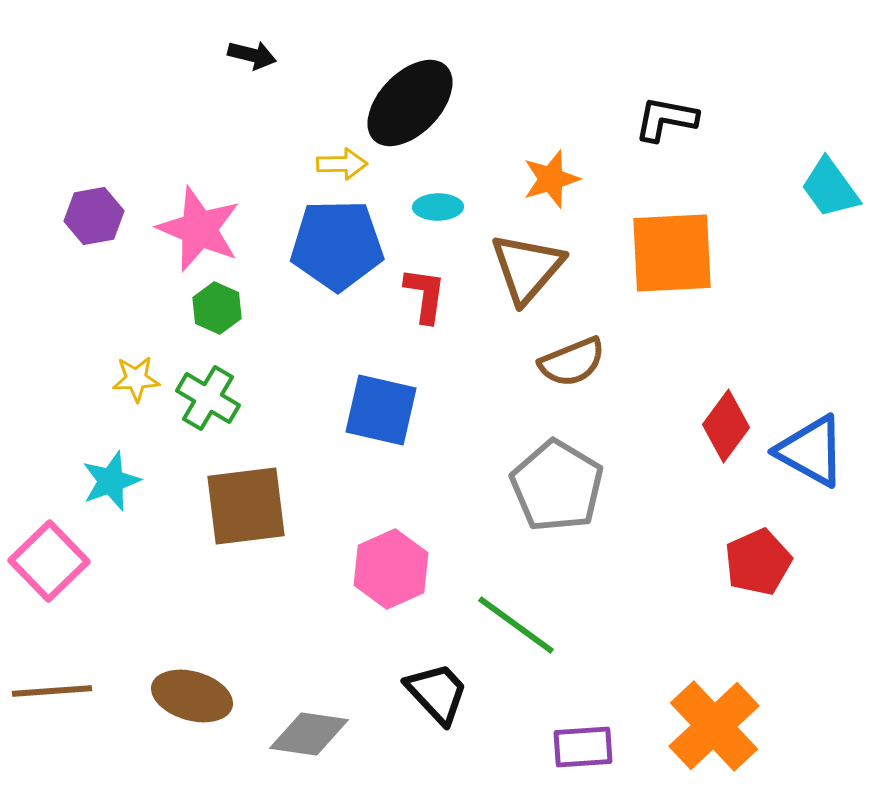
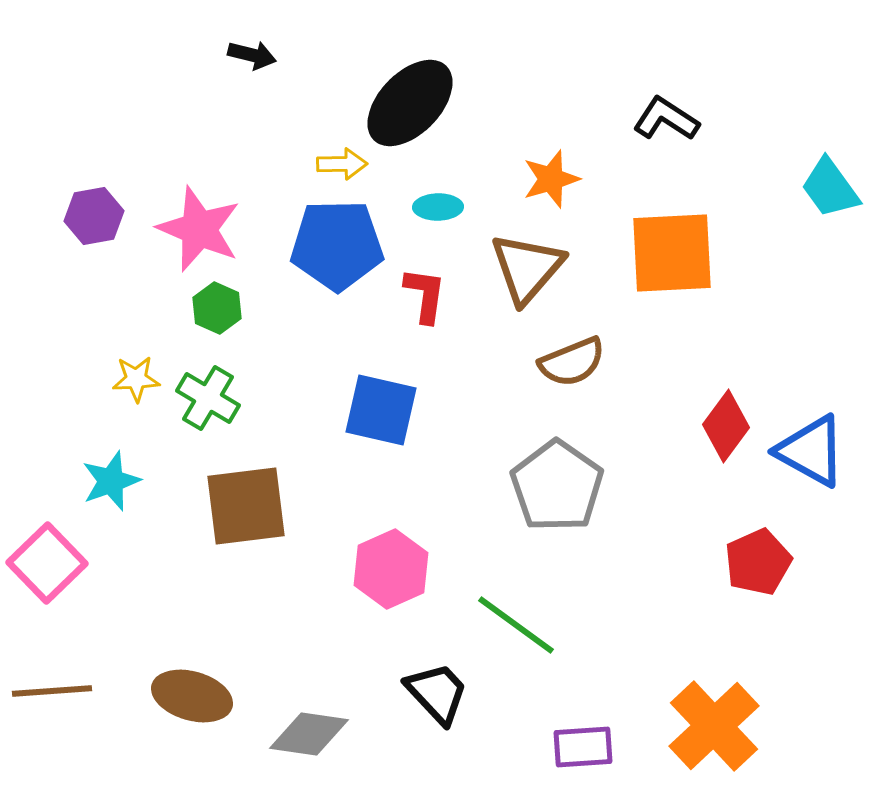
black L-shape: rotated 22 degrees clockwise
gray pentagon: rotated 4 degrees clockwise
pink square: moved 2 px left, 2 px down
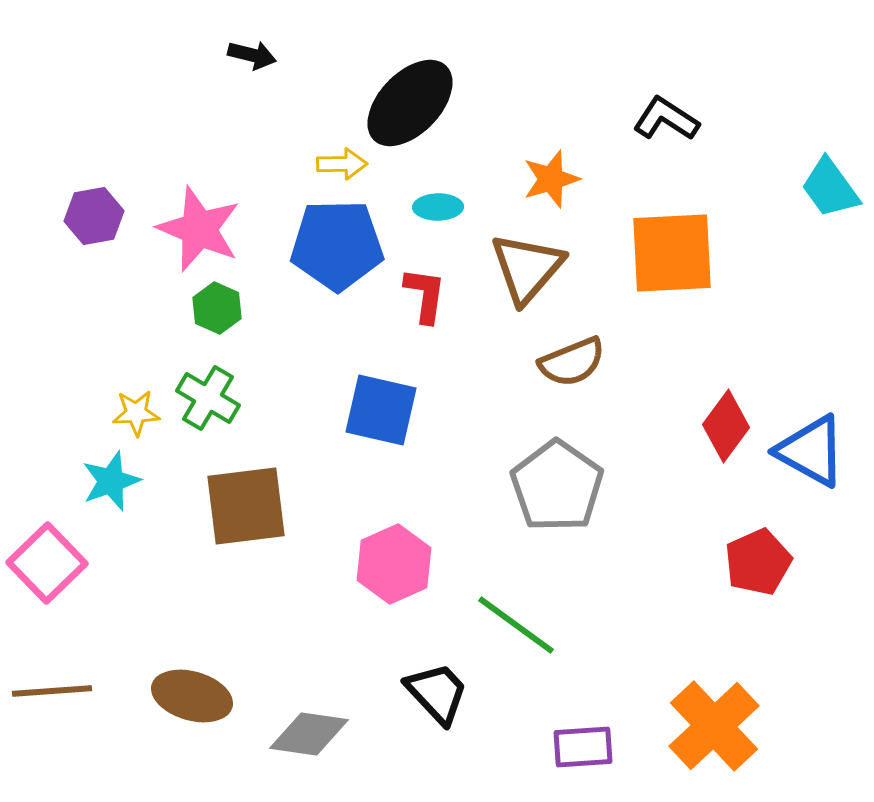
yellow star: moved 34 px down
pink hexagon: moved 3 px right, 5 px up
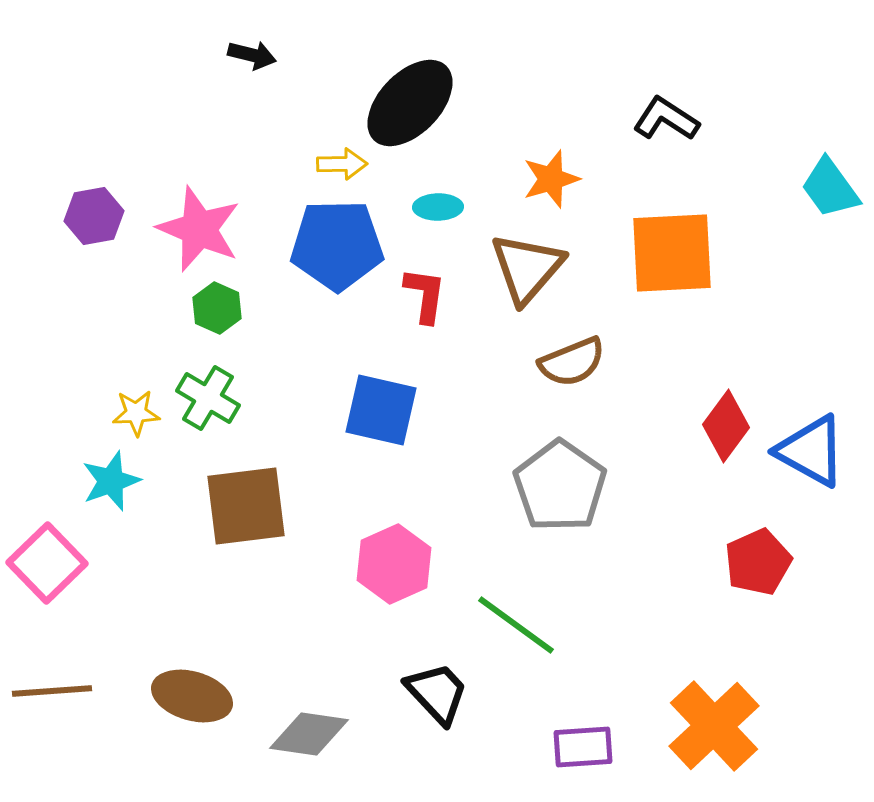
gray pentagon: moved 3 px right
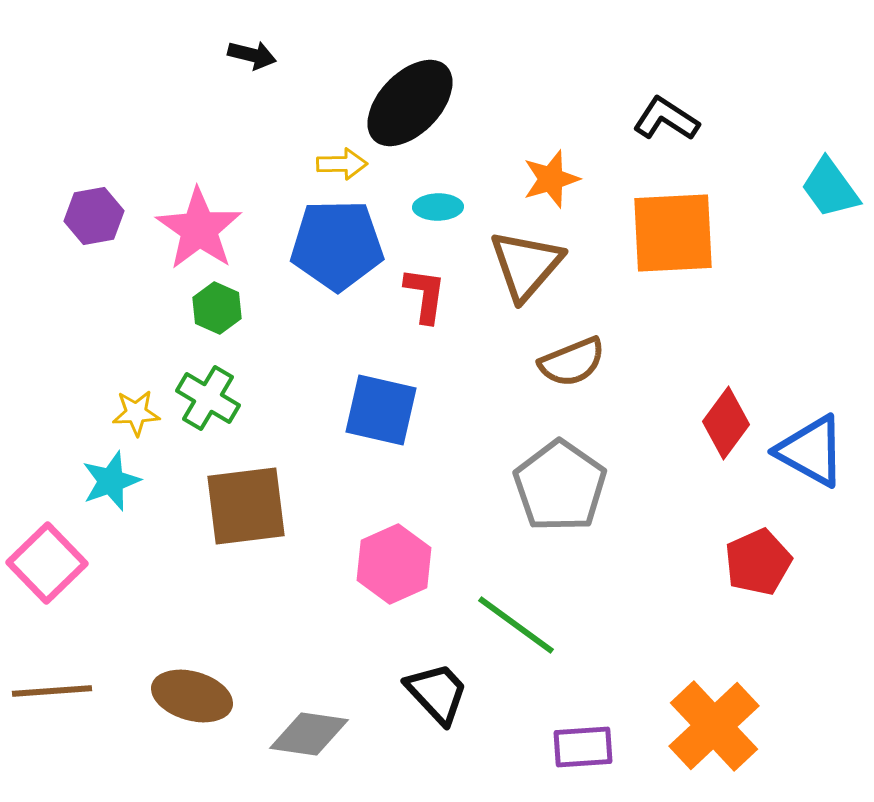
pink star: rotated 12 degrees clockwise
orange square: moved 1 px right, 20 px up
brown triangle: moved 1 px left, 3 px up
red diamond: moved 3 px up
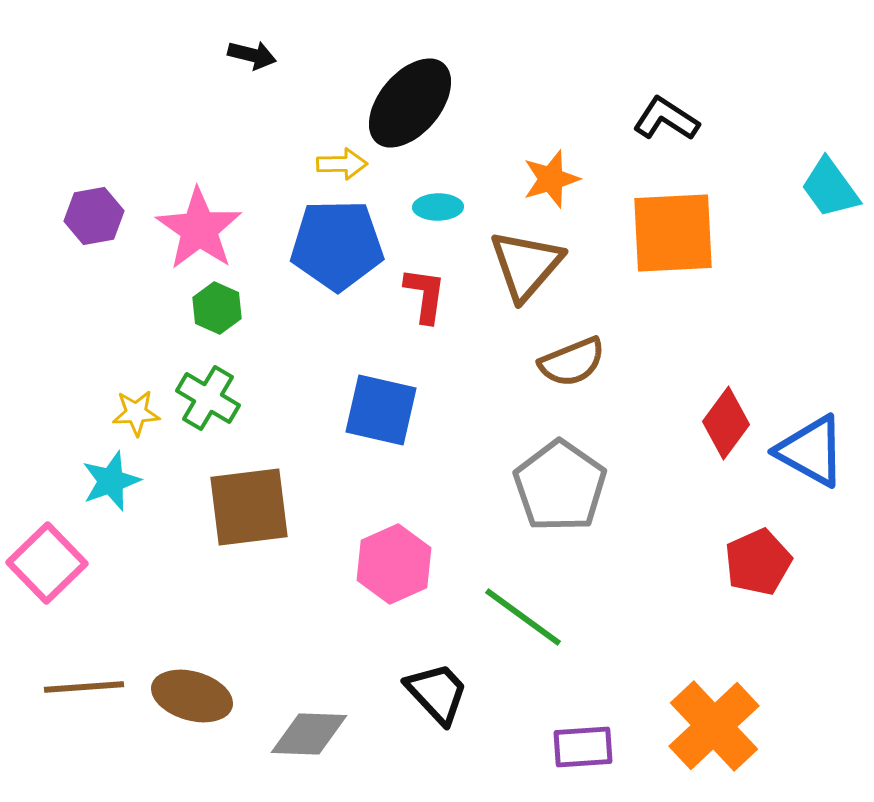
black ellipse: rotated 4 degrees counterclockwise
brown square: moved 3 px right, 1 px down
green line: moved 7 px right, 8 px up
brown line: moved 32 px right, 4 px up
gray diamond: rotated 6 degrees counterclockwise
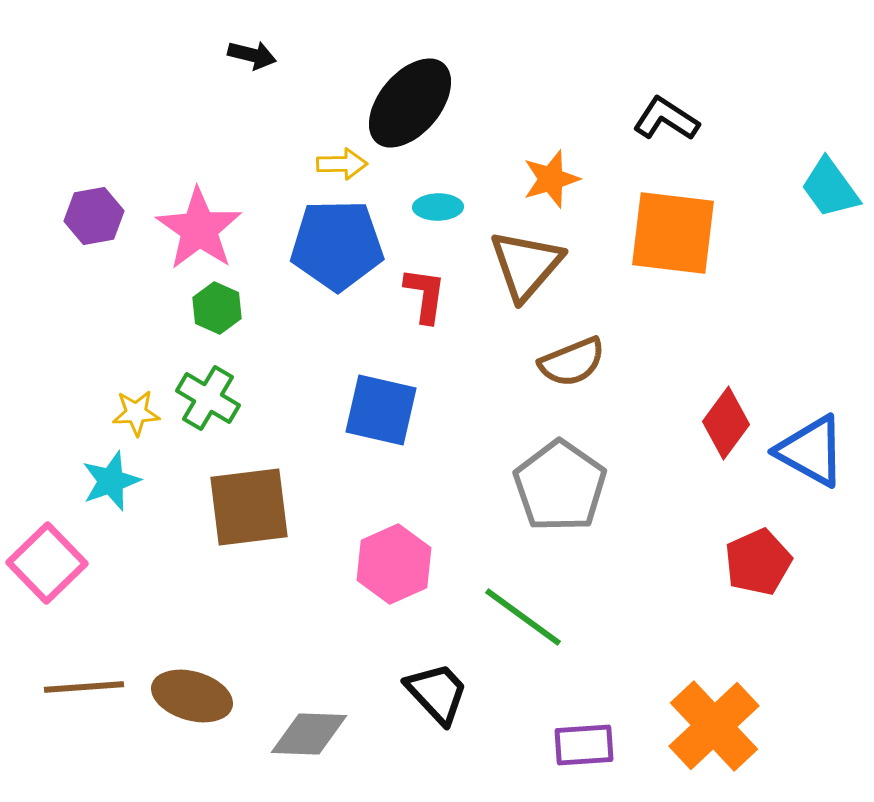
orange square: rotated 10 degrees clockwise
purple rectangle: moved 1 px right, 2 px up
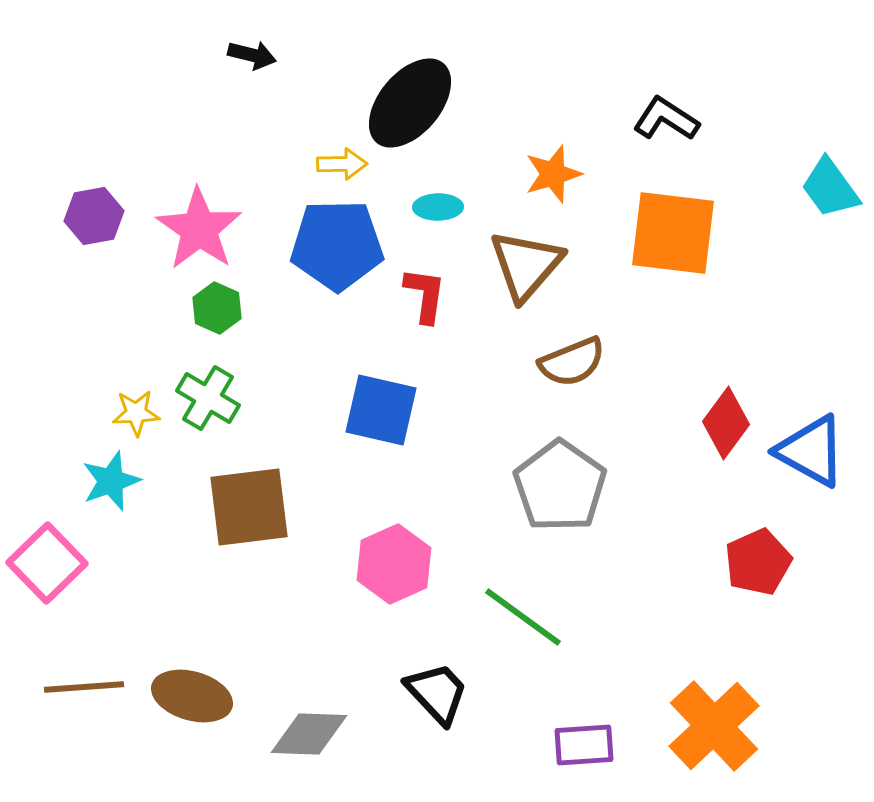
orange star: moved 2 px right, 5 px up
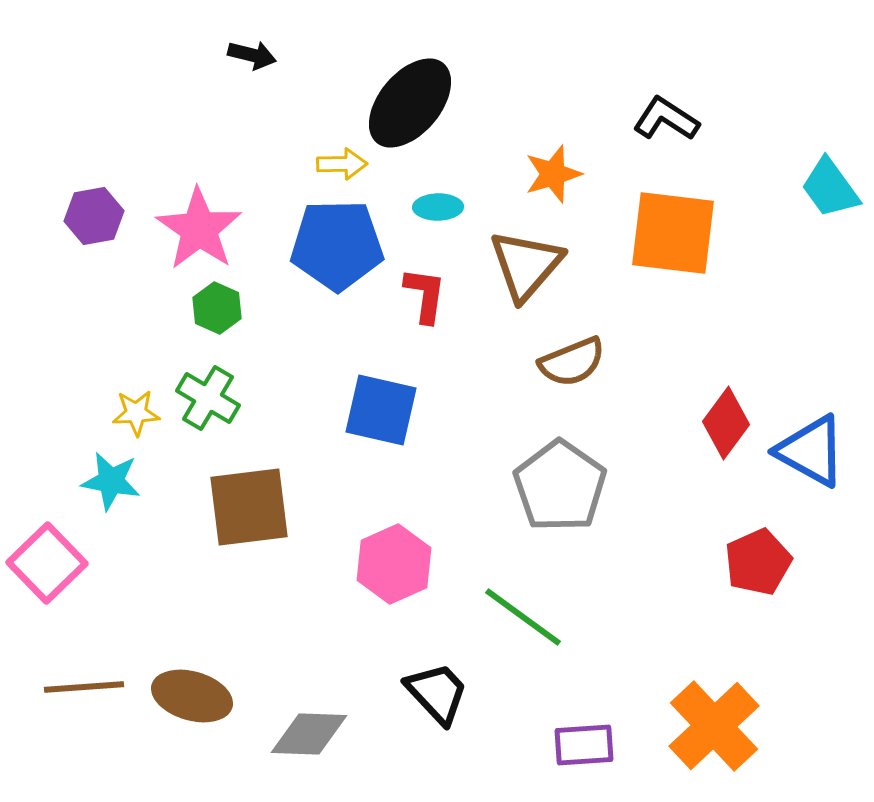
cyan star: rotated 30 degrees clockwise
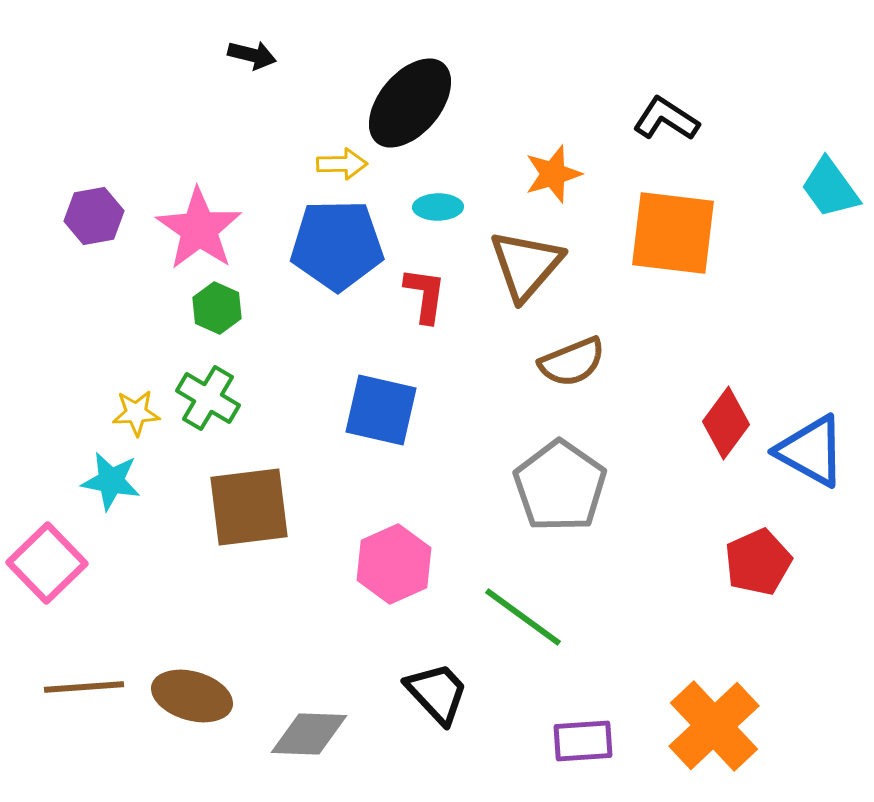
purple rectangle: moved 1 px left, 4 px up
